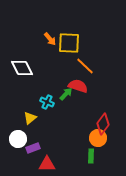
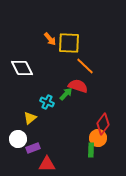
green rectangle: moved 6 px up
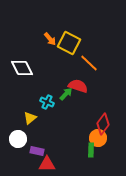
yellow square: rotated 25 degrees clockwise
orange line: moved 4 px right, 3 px up
purple rectangle: moved 4 px right, 3 px down; rotated 32 degrees clockwise
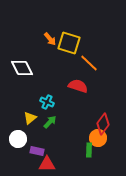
yellow square: rotated 10 degrees counterclockwise
green arrow: moved 16 px left, 28 px down
green rectangle: moved 2 px left
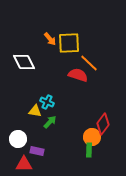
yellow square: rotated 20 degrees counterclockwise
white diamond: moved 2 px right, 6 px up
red semicircle: moved 11 px up
yellow triangle: moved 5 px right, 7 px up; rotated 48 degrees clockwise
orange circle: moved 6 px left, 1 px up
red triangle: moved 23 px left
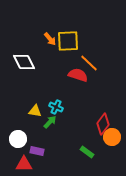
yellow square: moved 1 px left, 2 px up
cyan cross: moved 9 px right, 5 px down
orange circle: moved 20 px right
green rectangle: moved 2 px left, 2 px down; rotated 56 degrees counterclockwise
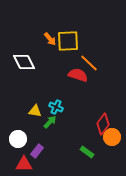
purple rectangle: rotated 64 degrees counterclockwise
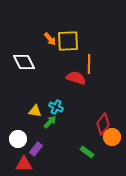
orange line: moved 1 px down; rotated 48 degrees clockwise
red semicircle: moved 2 px left, 3 px down
purple rectangle: moved 1 px left, 2 px up
